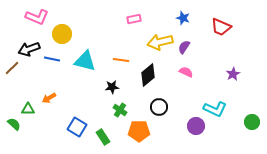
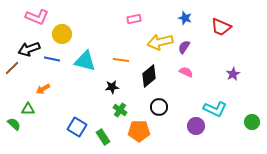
blue star: moved 2 px right
black diamond: moved 1 px right, 1 px down
orange arrow: moved 6 px left, 9 px up
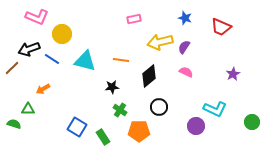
blue line: rotated 21 degrees clockwise
green semicircle: rotated 24 degrees counterclockwise
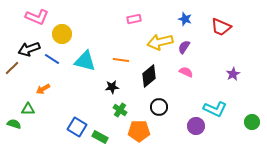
blue star: moved 1 px down
green rectangle: moved 3 px left; rotated 28 degrees counterclockwise
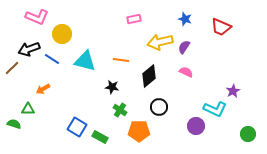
purple star: moved 17 px down
black star: rotated 16 degrees clockwise
green circle: moved 4 px left, 12 px down
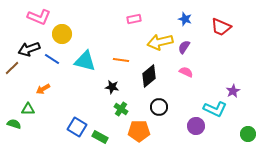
pink L-shape: moved 2 px right
green cross: moved 1 px right, 1 px up
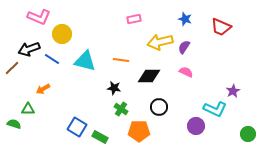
black diamond: rotated 40 degrees clockwise
black star: moved 2 px right, 1 px down
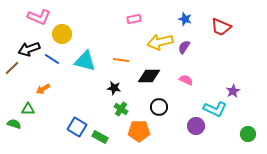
pink semicircle: moved 8 px down
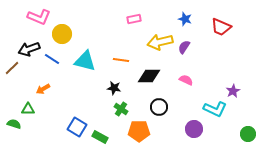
purple circle: moved 2 px left, 3 px down
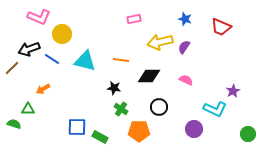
blue square: rotated 30 degrees counterclockwise
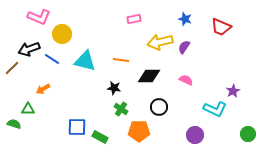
purple circle: moved 1 px right, 6 px down
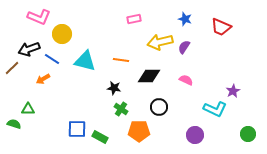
orange arrow: moved 10 px up
blue square: moved 2 px down
